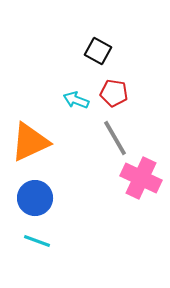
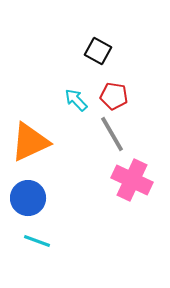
red pentagon: moved 3 px down
cyan arrow: rotated 25 degrees clockwise
gray line: moved 3 px left, 4 px up
pink cross: moved 9 px left, 2 px down
blue circle: moved 7 px left
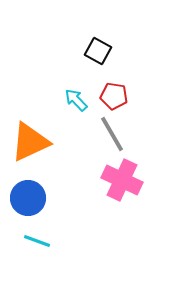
pink cross: moved 10 px left
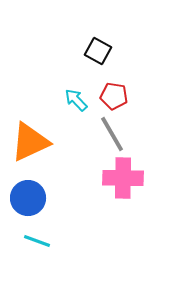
pink cross: moved 1 px right, 2 px up; rotated 24 degrees counterclockwise
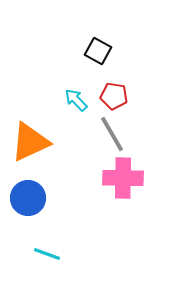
cyan line: moved 10 px right, 13 px down
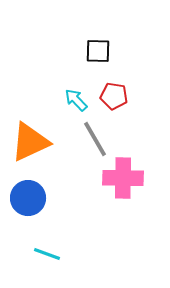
black square: rotated 28 degrees counterclockwise
gray line: moved 17 px left, 5 px down
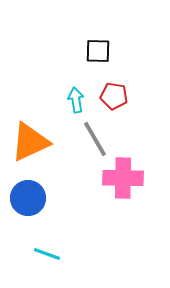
cyan arrow: rotated 35 degrees clockwise
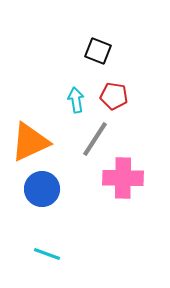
black square: rotated 20 degrees clockwise
gray line: rotated 63 degrees clockwise
blue circle: moved 14 px right, 9 px up
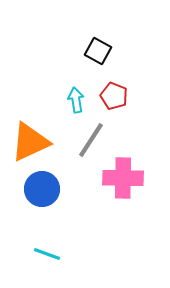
black square: rotated 8 degrees clockwise
red pentagon: rotated 12 degrees clockwise
gray line: moved 4 px left, 1 px down
